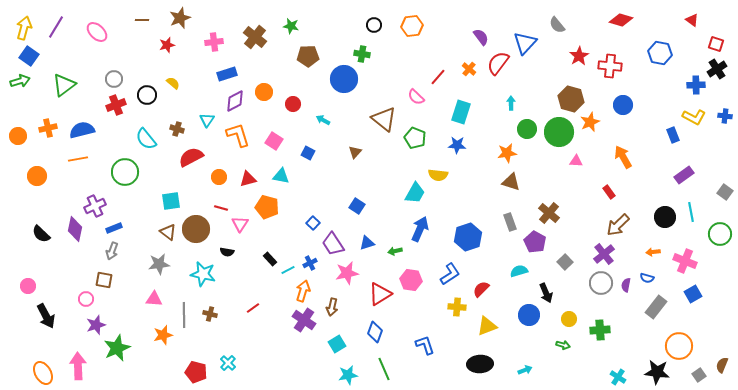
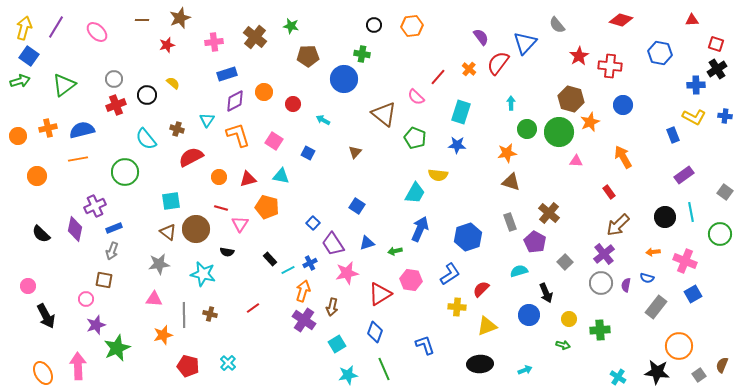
red triangle at (692, 20): rotated 40 degrees counterclockwise
brown triangle at (384, 119): moved 5 px up
red pentagon at (196, 372): moved 8 px left, 6 px up
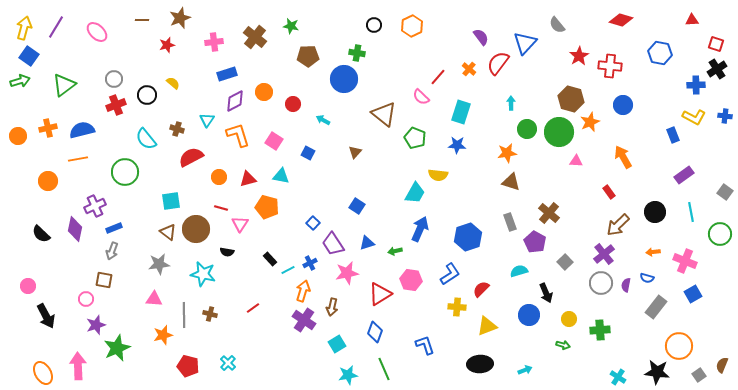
orange hexagon at (412, 26): rotated 20 degrees counterclockwise
green cross at (362, 54): moved 5 px left, 1 px up
pink semicircle at (416, 97): moved 5 px right
orange circle at (37, 176): moved 11 px right, 5 px down
black circle at (665, 217): moved 10 px left, 5 px up
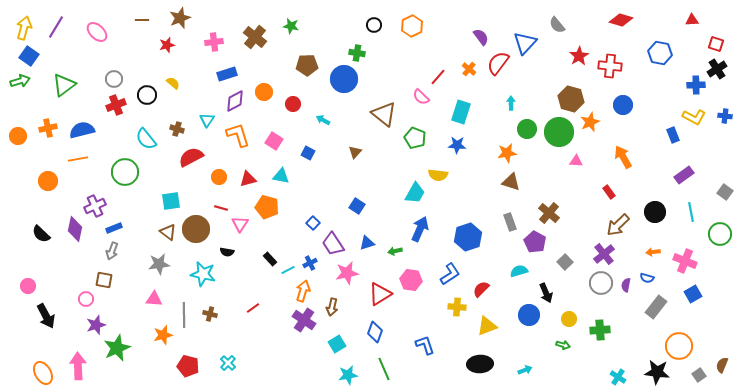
brown pentagon at (308, 56): moved 1 px left, 9 px down
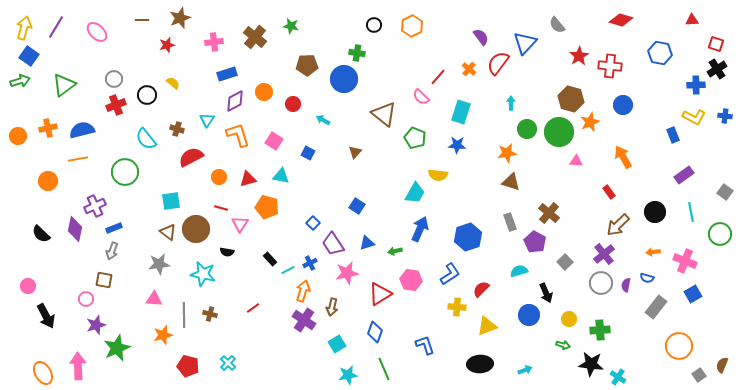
black star at (657, 372): moved 66 px left, 8 px up
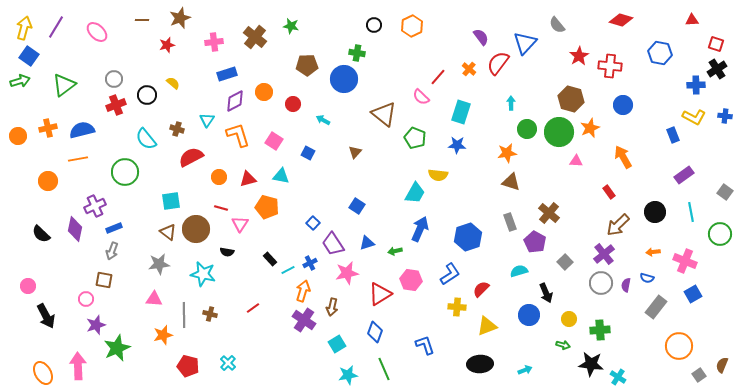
orange star at (590, 122): moved 6 px down
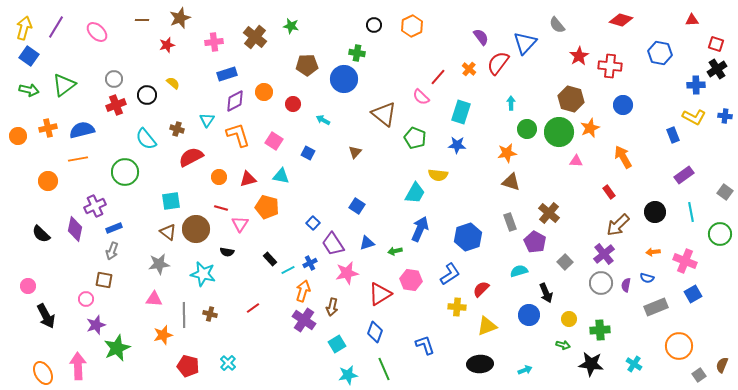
green arrow at (20, 81): moved 9 px right, 9 px down; rotated 30 degrees clockwise
gray rectangle at (656, 307): rotated 30 degrees clockwise
cyan cross at (618, 377): moved 16 px right, 13 px up
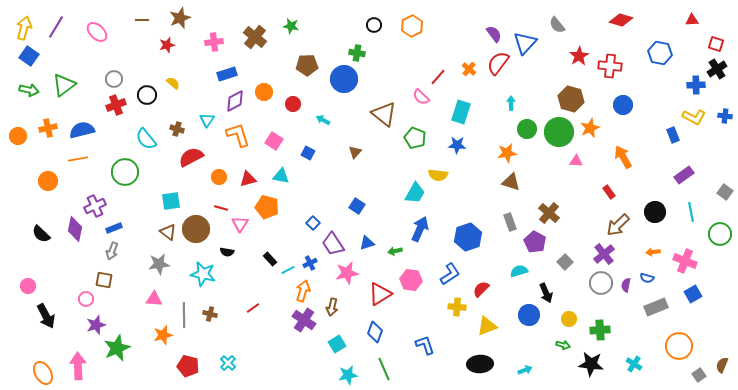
purple semicircle at (481, 37): moved 13 px right, 3 px up
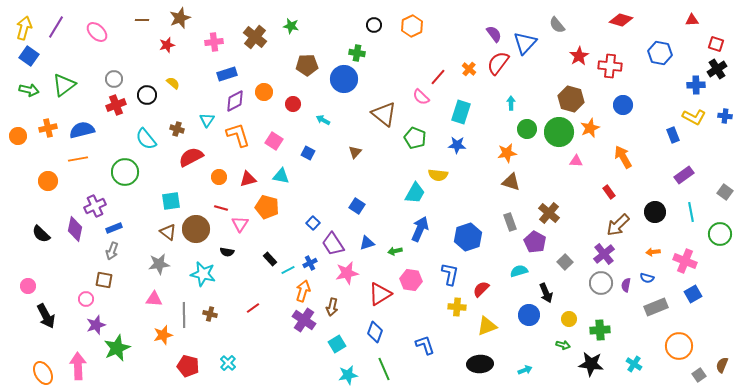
blue L-shape at (450, 274): rotated 45 degrees counterclockwise
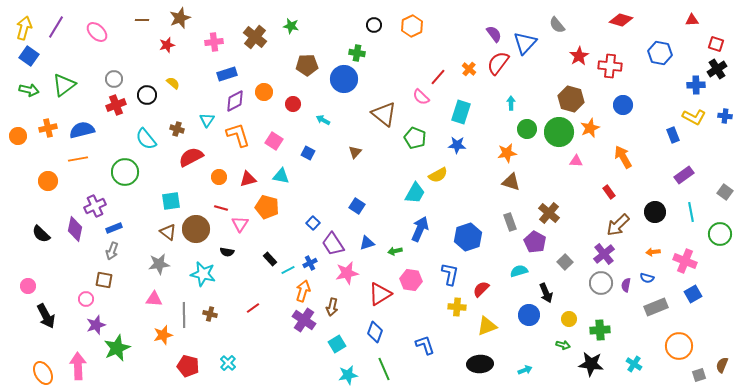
yellow semicircle at (438, 175): rotated 36 degrees counterclockwise
gray square at (699, 375): rotated 16 degrees clockwise
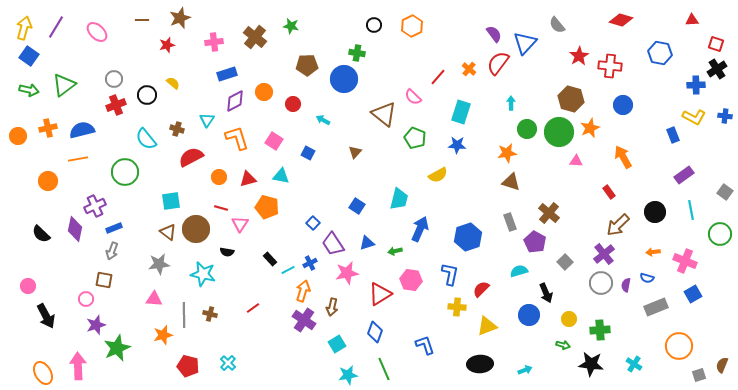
pink semicircle at (421, 97): moved 8 px left
orange L-shape at (238, 135): moved 1 px left, 3 px down
cyan trapezoid at (415, 193): moved 16 px left, 6 px down; rotated 15 degrees counterclockwise
cyan line at (691, 212): moved 2 px up
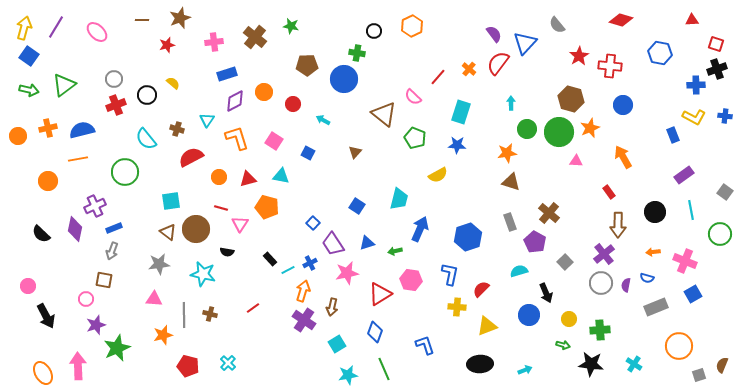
black circle at (374, 25): moved 6 px down
black cross at (717, 69): rotated 12 degrees clockwise
brown arrow at (618, 225): rotated 45 degrees counterclockwise
